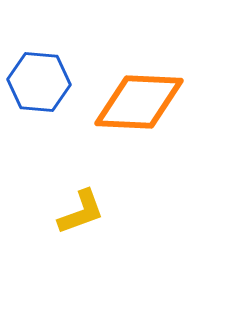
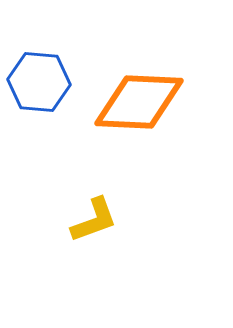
yellow L-shape: moved 13 px right, 8 px down
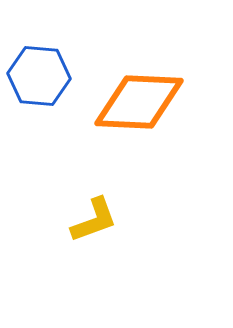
blue hexagon: moved 6 px up
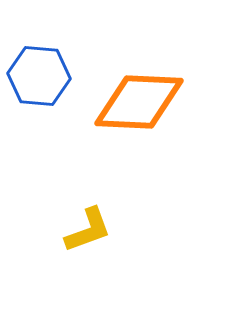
yellow L-shape: moved 6 px left, 10 px down
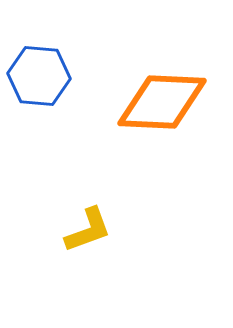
orange diamond: moved 23 px right
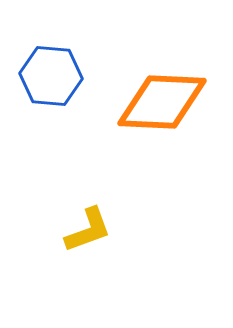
blue hexagon: moved 12 px right
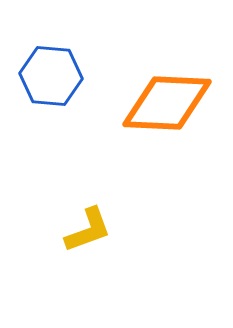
orange diamond: moved 5 px right, 1 px down
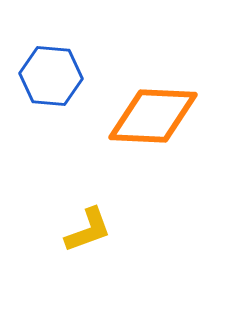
orange diamond: moved 14 px left, 13 px down
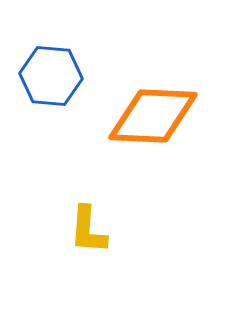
yellow L-shape: rotated 114 degrees clockwise
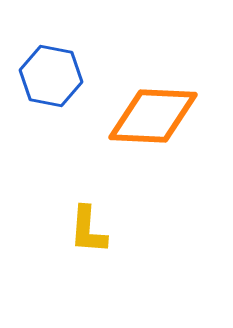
blue hexagon: rotated 6 degrees clockwise
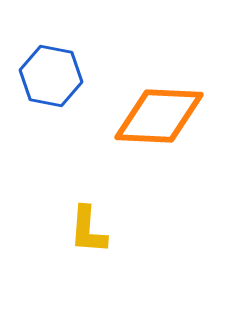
orange diamond: moved 6 px right
